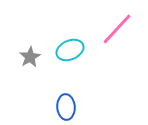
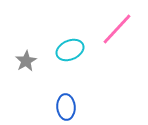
gray star: moved 4 px left, 4 px down
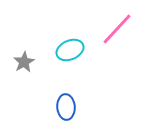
gray star: moved 2 px left, 1 px down
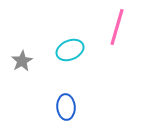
pink line: moved 2 px up; rotated 27 degrees counterclockwise
gray star: moved 2 px left, 1 px up
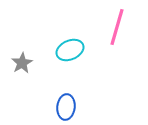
gray star: moved 2 px down
blue ellipse: rotated 10 degrees clockwise
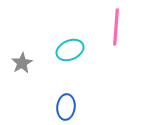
pink line: moved 1 px left; rotated 12 degrees counterclockwise
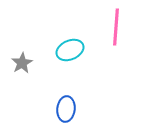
blue ellipse: moved 2 px down
